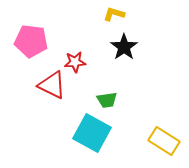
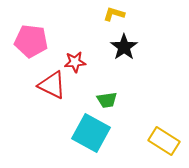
cyan square: moved 1 px left
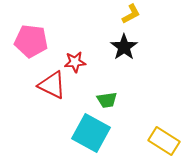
yellow L-shape: moved 17 px right; rotated 135 degrees clockwise
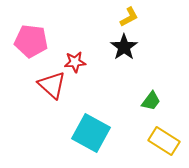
yellow L-shape: moved 2 px left, 3 px down
red triangle: rotated 16 degrees clockwise
green trapezoid: moved 44 px right, 1 px down; rotated 45 degrees counterclockwise
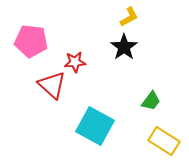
cyan square: moved 4 px right, 7 px up
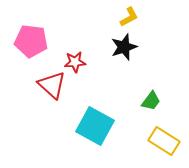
black star: rotated 16 degrees clockwise
